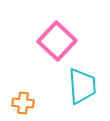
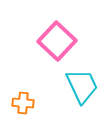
cyan trapezoid: rotated 21 degrees counterclockwise
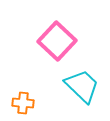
cyan trapezoid: rotated 21 degrees counterclockwise
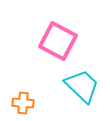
pink square: moved 1 px right; rotated 15 degrees counterclockwise
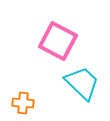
cyan trapezoid: moved 3 px up
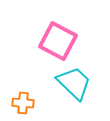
cyan trapezoid: moved 8 px left
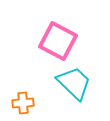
orange cross: rotated 10 degrees counterclockwise
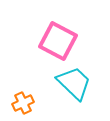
orange cross: rotated 20 degrees counterclockwise
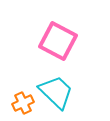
cyan trapezoid: moved 18 px left, 9 px down
